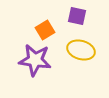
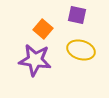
purple square: moved 1 px up
orange square: moved 2 px left, 1 px up; rotated 18 degrees counterclockwise
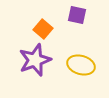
yellow ellipse: moved 15 px down
purple star: rotated 28 degrees counterclockwise
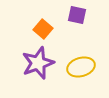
purple star: moved 3 px right, 3 px down
yellow ellipse: moved 2 px down; rotated 32 degrees counterclockwise
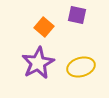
orange square: moved 1 px right, 2 px up
purple star: rotated 8 degrees counterclockwise
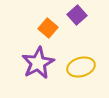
purple square: rotated 36 degrees clockwise
orange square: moved 4 px right, 1 px down
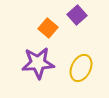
purple star: rotated 24 degrees clockwise
yellow ellipse: moved 1 px down; rotated 48 degrees counterclockwise
